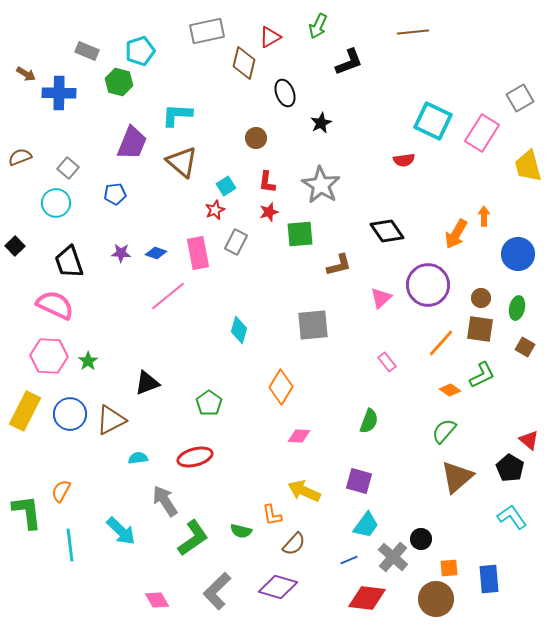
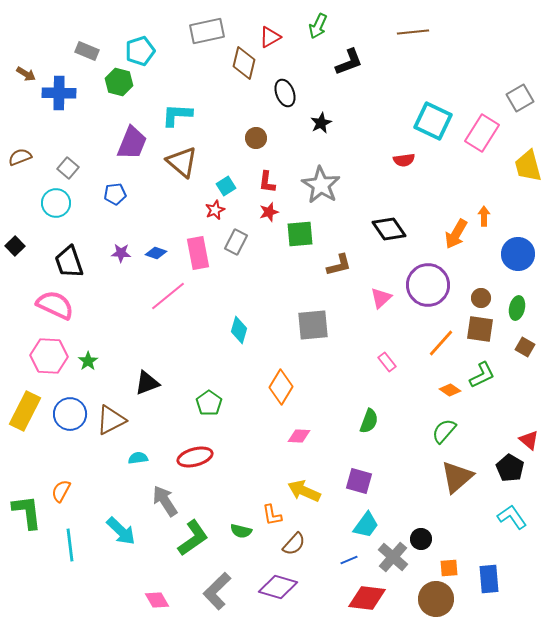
black diamond at (387, 231): moved 2 px right, 2 px up
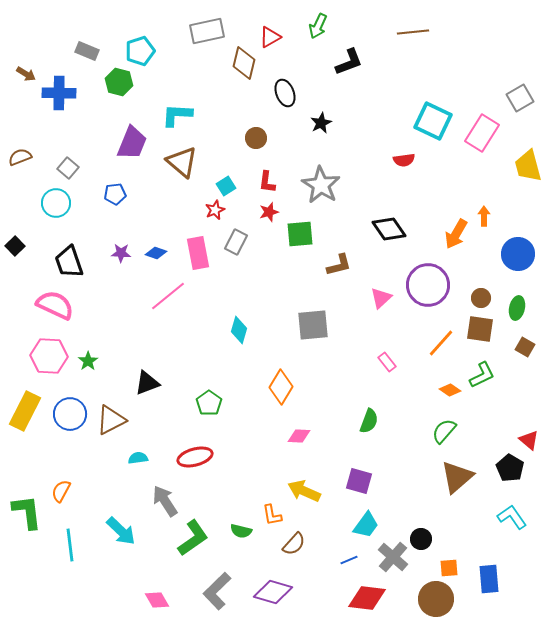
purple diamond at (278, 587): moved 5 px left, 5 px down
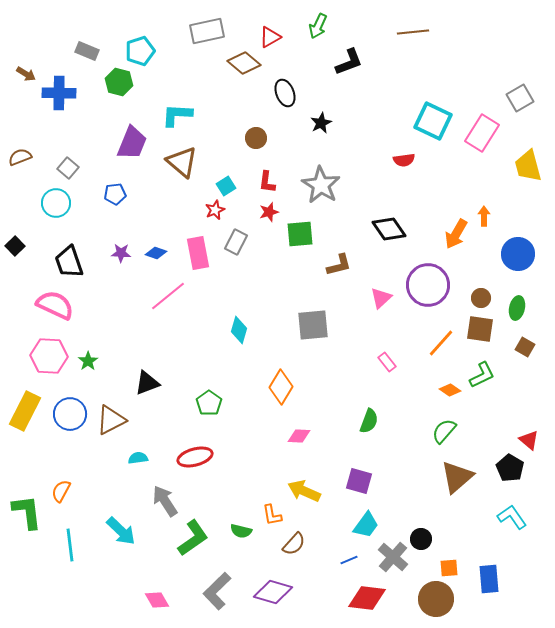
brown diamond at (244, 63): rotated 64 degrees counterclockwise
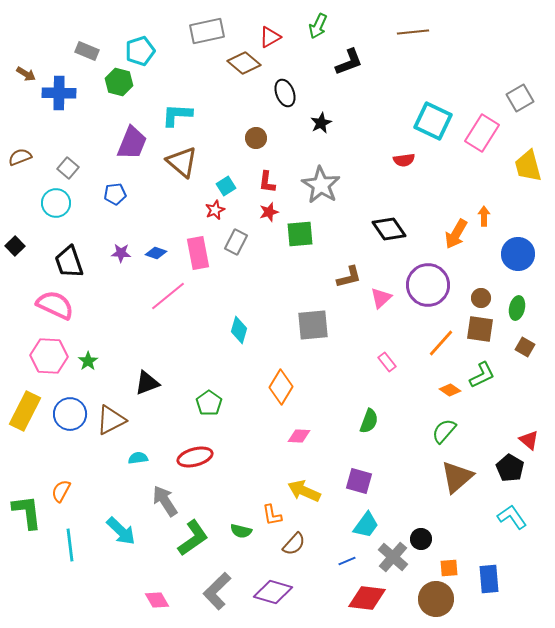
brown L-shape at (339, 265): moved 10 px right, 12 px down
blue line at (349, 560): moved 2 px left, 1 px down
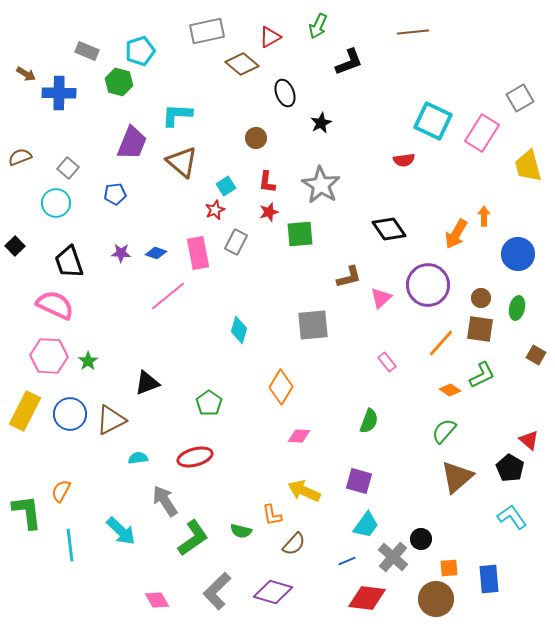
brown diamond at (244, 63): moved 2 px left, 1 px down
brown square at (525, 347): moved 11 px right, 8 px down
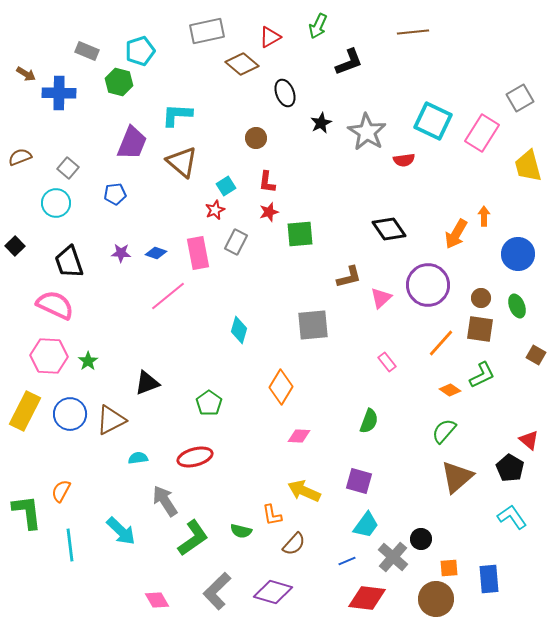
gray star at (321, 185): moved 46 px right, 53 px up
green ellipse at (517, 308): moved 2 px up; rotated 35 degrees counterclockwise
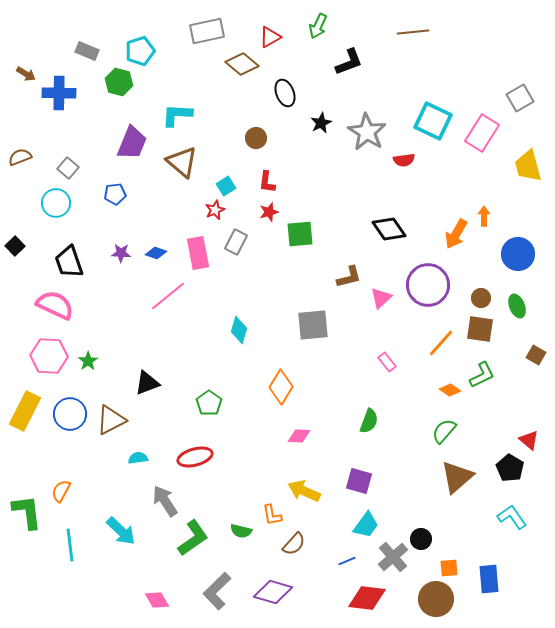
gray cross at (393, 557): rotated 8 degrees clockwise
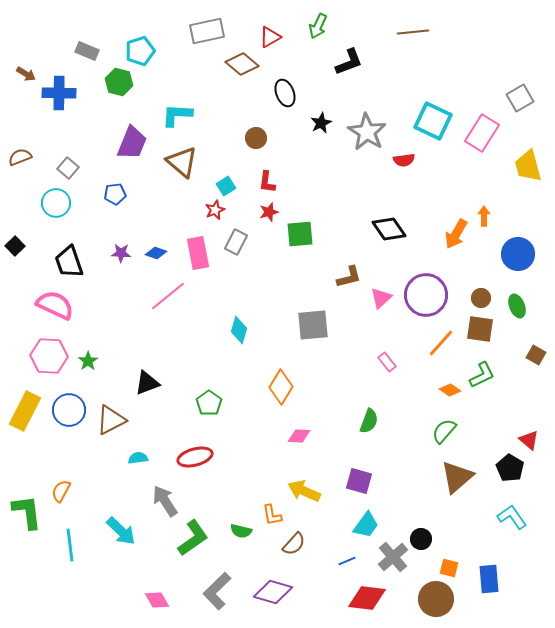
purple circle at (428, 285): moved 2 px left, 10 px down
blue circle at (70, 414): moved 1 px left, 4 px up
orange square at (449, 568): rotated 18 degrees clockwise
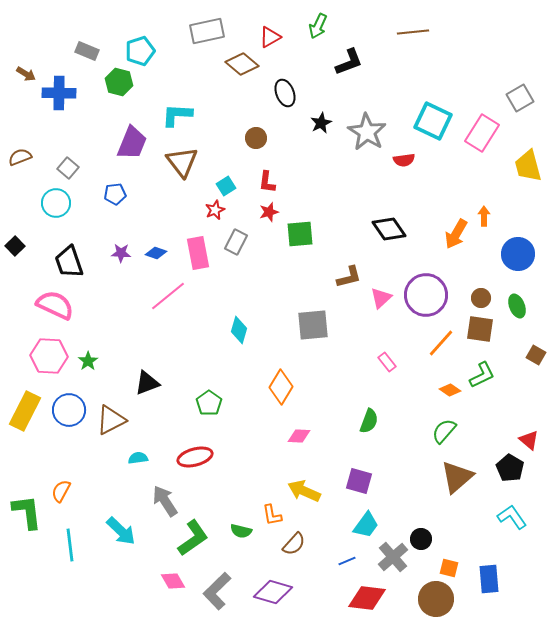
brown triangle at (182, 162): rotated 12 degrees clockwise
pink diamond at (157, 600): moved 16 px right, 19 px up
